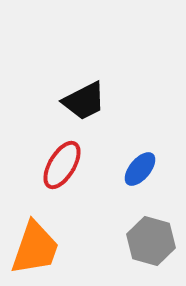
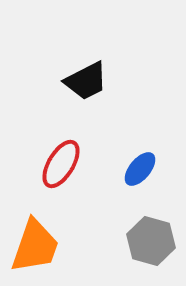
black trapezoid: moved 2 px right, 20 px up
red ellipse: moved 1 px left, 1 px up
orange trapezoid: moved 2 px up
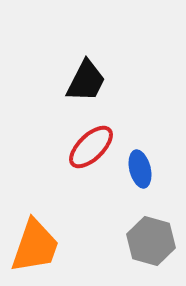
black trapezoid: rotated 36 degrees counterclockwise
red ellipse: moved 30 px right, 17 px up; rotated 15 degrees clockwise
blue ellipse: rotated 54 degrees counterclockwise
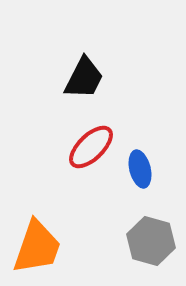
black trapezoid: moved 2 px left, 3 px up
orange trapezoid: moved 2 px right, 1 px down
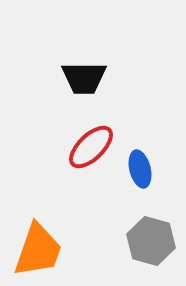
black trapezoid: rotated 63 degrees clockwise
orange trapezoid: moved 1 px right, 3 px down
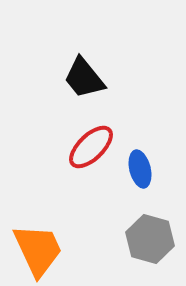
black trapezoid: rotated 51 degrees clockwise
gray hexagon: moved 1 px left, 2 px up
orange trapezoid: rotated 44 degrees counterclockwise
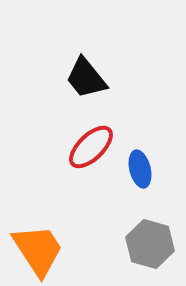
black trapezoid: moved 2 px right
gray hexagon: moved 5 px down
orange trapezoid: rotated 8 degrees counterclockwise
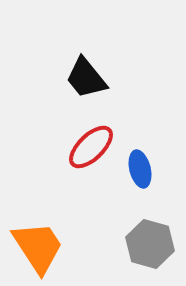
orange trapezoid: moved 3 px up
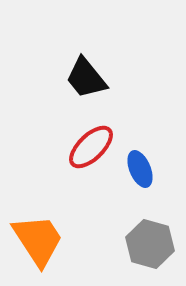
blue ellipse: rotated 9 degrees counterclockwise
orange trapezoid: moved 7 px up
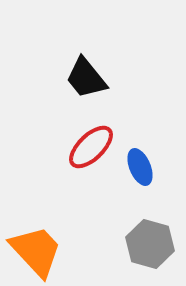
blue ellipse: moved 2 px up
orange trapezoid: moved 2 px left, 11 px down; rotated 10 degrees counterclockwise
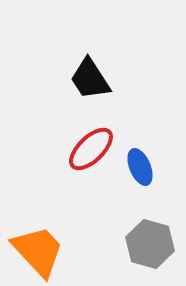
black trapezoid: moved 4 px right, 1 px down; rotated 6 degrees clockwise
red ellipse: moved 2 px down
orange trapezoid: moved 2 px right
